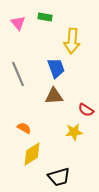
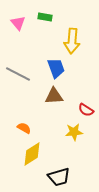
gray line: rotated 40 degrees counterclockwise
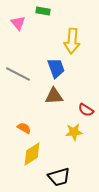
green rectangle: moved 2 px left, 6 px up
